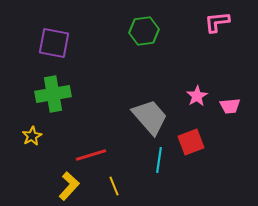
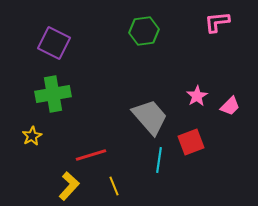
purple square: rotated 16 degrees clockwise
pink trapezoid: rotated 40 degrees counterclockwise
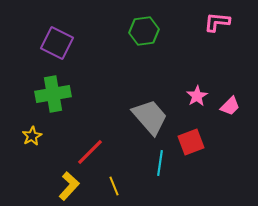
pink L-shape: rotated 12 degrees clockwise
purple square: moved 3 px right
red line: moved 1 px left, 3 px up; rotated 28 degrees counterclockwise
cyan line: moved 1 px right, 3 px down
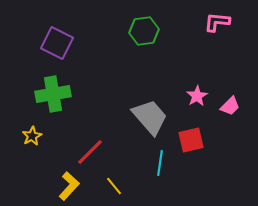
red square: moved 2 px up; rotated 8 degrees clockwise
yellow line: rotated 18 degrees counterclockwise
